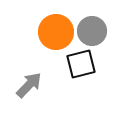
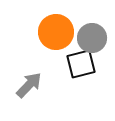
gray circle: moved 7 px down
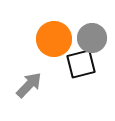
orange circle: moved 2 px left, 7 px down
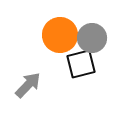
orange circle: moved 6 px right, 4 px up
gray arrow: moved 1 px left
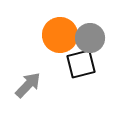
gray circle: moved 2 px left
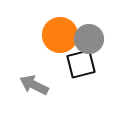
gray circle: moved 1 px left, 1 px down
gray arrow: moved 6 px right; rotated 108 degrees counterclockwise
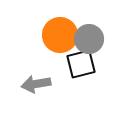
gray arrow: moved 2 px right, 1 px up; rotated 36 degrees counterclockwise
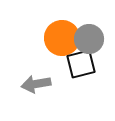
orange circle: moved 2 px right, 3 px down
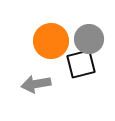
orange circle: moved 11 px left, 3 px down
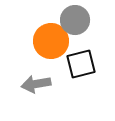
gray circle: moved 14 px left, 19 px up
